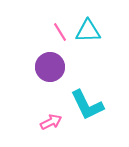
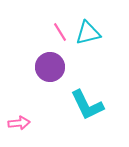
cyan triangle: moved 2 px down; rotated 12 degrees counterclockwise
pink arrow: moved 32 px left, 1 px down; rotated 20 degrees clockwise
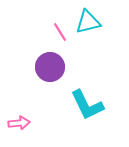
cyan triangle: moved 11 px up
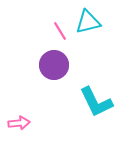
pink line: moved 1 px up
purple circle: moved 4 px right, 2 px up
cyan L-shape: moved 9 px right, 3 px up
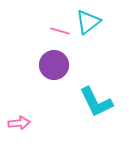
cyan triangle: rotated 24 degrees counterclockwise
pink line: rotated 42 degrees counterclockwise
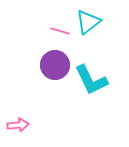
purple circle: moved 1 px right
cyan L-shape: moved 5 px left, 22 px up
pink arrow: moved 1 px left, 2 px down
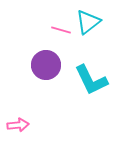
pink line: moved 1 px right, 1 px up
purple circle: moved 9 px left
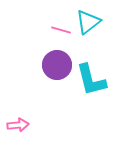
purple circle: moved 11 px right
cyan L-shape: rotated 12 degrees clockwise
